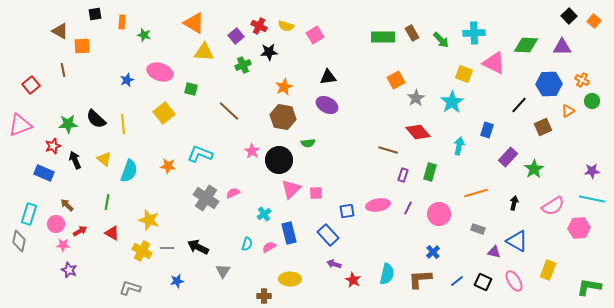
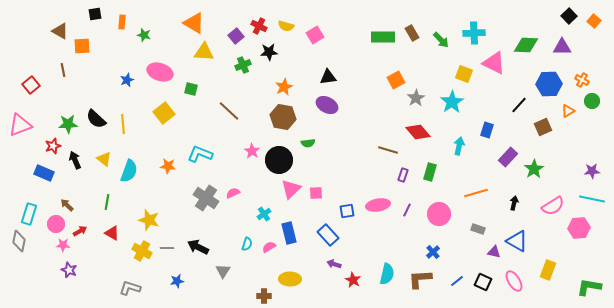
purple line at (408, 208): moved 1 px left, 2 px down
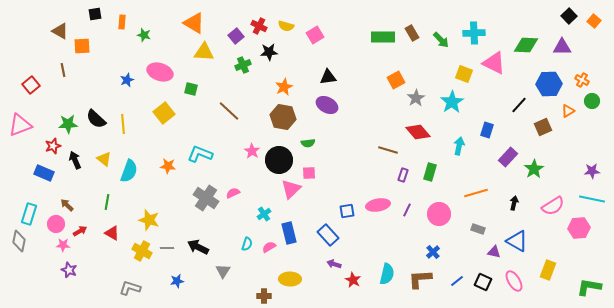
pink square at (316, 193): moved 7 px left, 20 px up
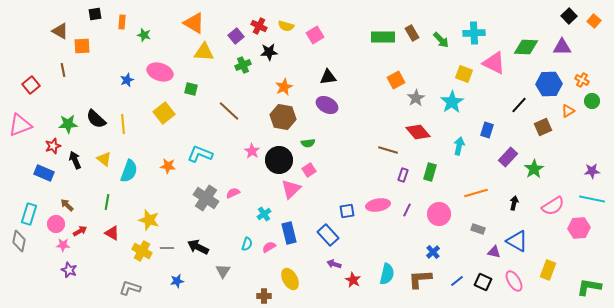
green diamond at (526, 45): moved 2 px down
pink square at (309, 173): moved 3 px up; rotated 32 degrees counterclockwise
yellow ellipse at (290, 279): rotated 60 degrees clockwise
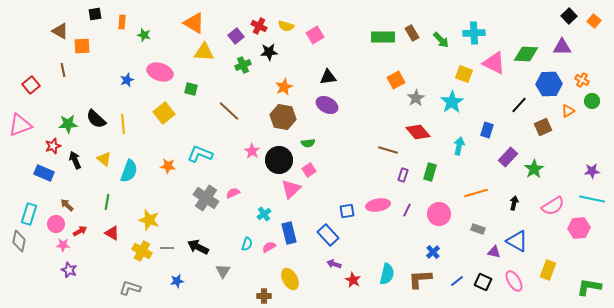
green diamond at (526, 47): moved 7 px down
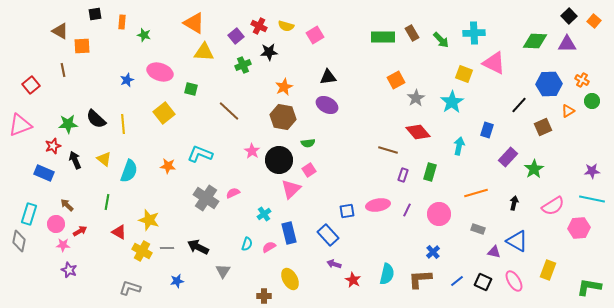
purple triangle at (562, 47): moved 5 px right, 3 px up
green diamond at (526, 54): moved 9 px right, 13 px up
red triangle at (112, 233): moved 7 px right, 1 px up
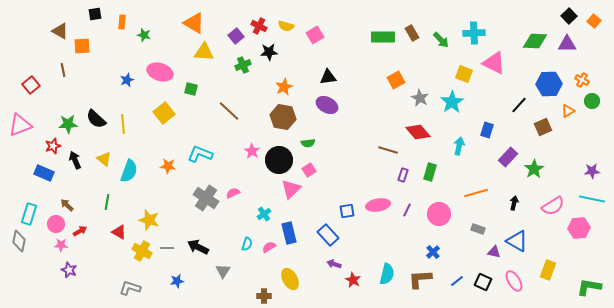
gray star at (416, 98): moved 4 px right; rotated 12 degrees counterclockwise
pink star at (63, 245): moved 2 px left
